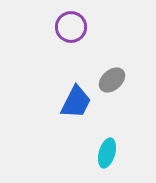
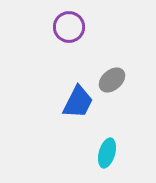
purple circle: moved 2 px left
blue trapezoid: moved 2 px right
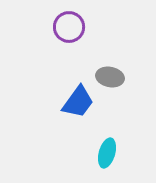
gray ellipse: moved 2 px left, 3 px up; rotated 52 degrees clockwise
blue trapezoid: rotated 9 degrees clockwise
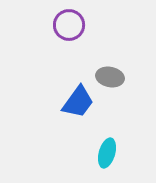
purple circle: moved 2 px up
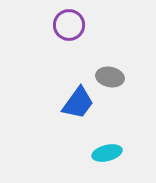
blue trapezoid: moved 1 px down
cyan ellipse: rotated 60 degrees clockwise
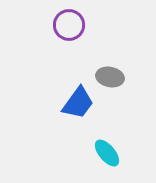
cyan ellipse: rotated 64 degrees clockwise
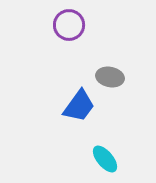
blue trapezoid: moved 1 px right, 3 px down
cyan ellipse: moved 2 px left, 6 px down
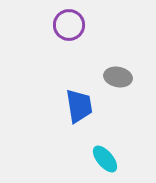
gray ellipse: moved 8 px right
blue trapezoid: rotated 45 degrees counterclockwise
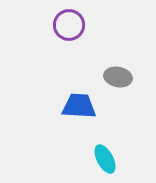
blue trapezoid: rotated 78 degrees counterclockwise
cyan ellipse: rotated 12 degrees clockwise
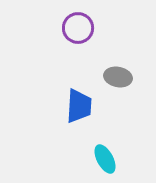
purple circle: moved 9 px right, 3 px down
blue trapezoid: rotated 90 degrees clockwise
